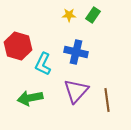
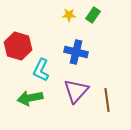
cyan L-shape: moved 2 px left, 6 px down
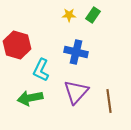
red hexagon: moved 1 px left, 1 px up
purple triangle: moved 1 px down
brown line: moved 2 px right, 1 px down
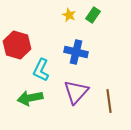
yellow star: rotated 24 degrees clockwise
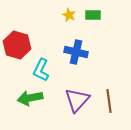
green rectangle: rotated 56 degrees clockwise
purple triangle: moved 1 px right, 8 px down
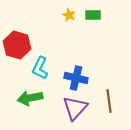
blue cross: moved 26 px down
cyan L-shape: moved 1 px left, 2 px up
purple triangle: moved 2 px left, 8 px down
